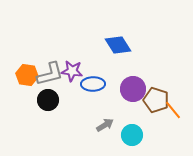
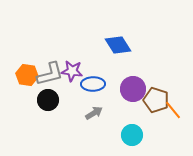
gray arrow: moved 11 px left, 12 px up
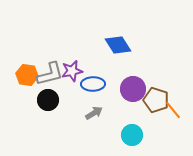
purple star: rotated 20 degrees counterclockwise
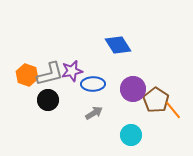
orange hexagon: rotated 10 degrees clockwise
brown pentagon: rotated 15 degrees clockwise
cyan circle: moved 1 px left
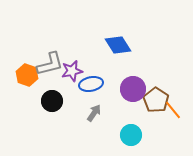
gray L-shape: moved 10 px up
blue ellipse: moved 2 px left; rotated 10 degrees counterclockwise
black circle: moved 4 px right, 1 px down
gray arrow: rotated 24 degrees counterclockwise
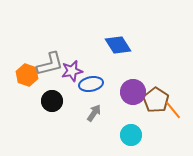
purple circle: moved 3 px down
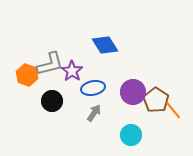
blue diamond: moved 13 px left
purple star: rotated 25 degrees counterclockwise
blue ellipse: moved 2 px right, 4 px down
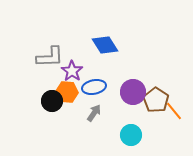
gray L-shape: moved 7 px up; rotated 12 degrees clockwise
orange hexagon: moved 40 px right, 17 px down; rotated 15 degrees counterclockwise
blue ellipse: moved 1 px right, 1 px up
orange line: moved 1 px right, 1 px down
